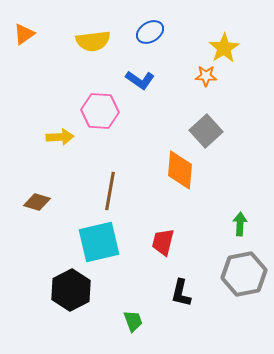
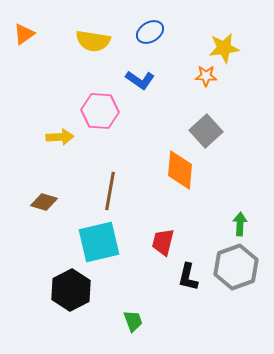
yellow semicircle: rotated 16 degrees clockwise
yellow star: rotated 24 degrees clockwise
brown diamond: moved 7 px right
gray hexagon: moved 8 px left, 7 px up; rotated 9 degrees counterclockwise
black L-shape: moved 7 px right, 16 px up
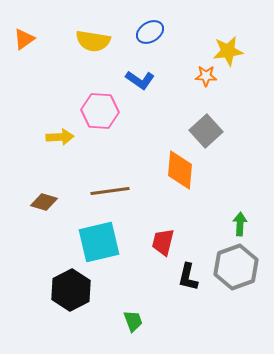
orange triangle: moved 5 px down
yellow star: moved 4 px right, 3 px down
brown line: rotated 72 degrees clockwise
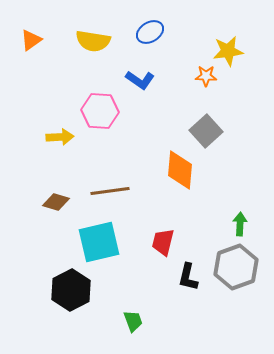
orange triangle: moved 7 px right, 1 px down
brown diamond: moved 12 px right
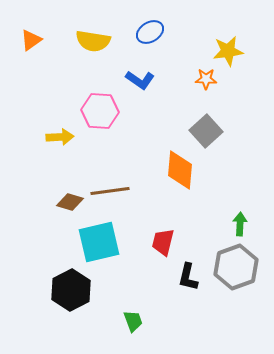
orange star: moved 3 px down
brown diamond: moved 14 px right
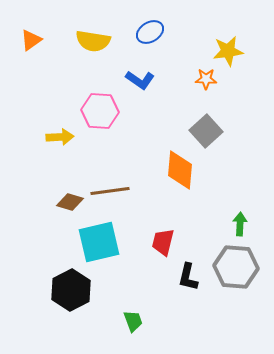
gray hexagon: rotated 24 degrees clockwise
